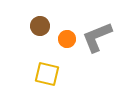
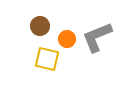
yellow square: moved 15 px up
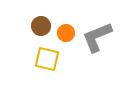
brown circle: moved 1 px right
orange circle: moved 1 px left, 6 px up
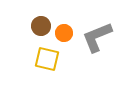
orange circle: moved 2 px left
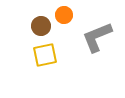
orange circle: moved 18 px up
yellow square: moved 2 px left, 4 px up; rotated 25 degrees counterclockwise
